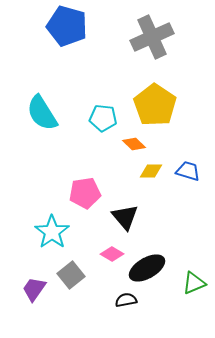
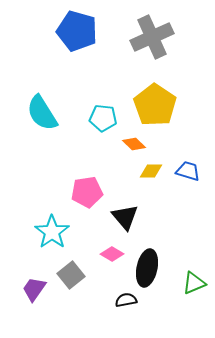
blue pentagon: moved 10 px right, 5 px down
pink pentagon: moved 2 px right, 1 px up
black ellipse: rotated 48 degrees counterclockwise
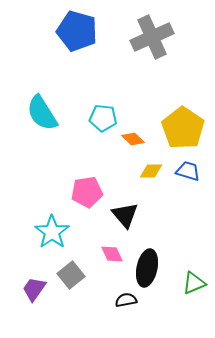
yellow pentagon: moved 28 px right, 23 px down
orange diamond: moved 1 px left, 5 px up
black triangle: moved 2 px up
pink diamond: rotated 35 degrees clockwise
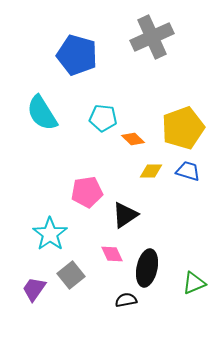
blue pentagon: moved 24 px down
yellow pentagon: rotated 18 degrees clockwise
black triangle: rotated 36 degrees clockwise
cyan star: moved 2 px left, 2 px down
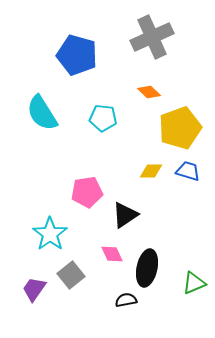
yellow pentagon: moved 3 px left
orange diamond: moved 16 px right, 47 px up
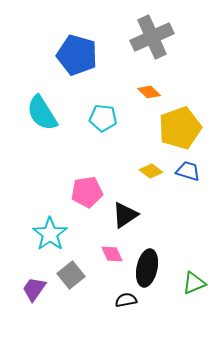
yellow diamond: rotated 35 degrees clockwise
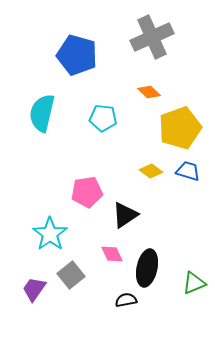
cyan semicircle: rotated 45 degrees clockwise
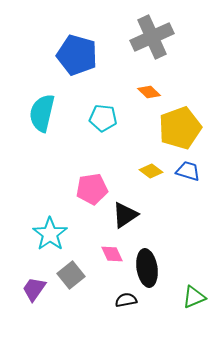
pink pentagon: moved 5 px right, 3 px up
black ellipse: rotated 21 degrees counterclockwise
green triangle: moved 14 px down
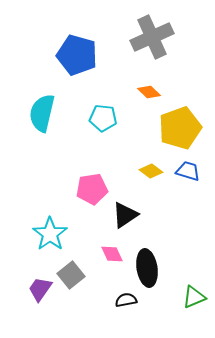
purple trapezoid: moved 6 px right
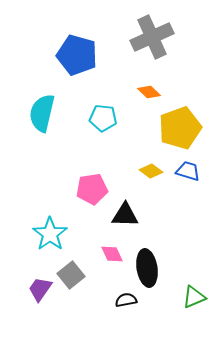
black triangle: rotated 36 degrees clockwise
